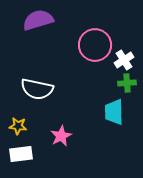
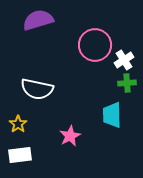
cyan trapezoid: moved 2 px left, 3 px down
yellow star: moved 2 px up; rotated 30 degrees clockwise
pink star: moved 9 px right
white rectangle: moved 1 px left, 1 px down
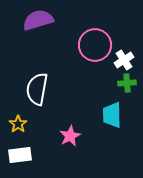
white semicircle: rotated 88 degrees clockwise
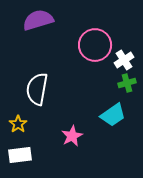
green cross: rotated 12 degrees counterclockwise
cyan trapezoid: moved 1 px right; rotated 124 degrees counterclockwise
pink star: moved 2 px right
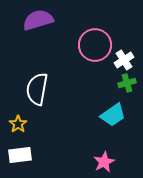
pink star: moved 32 px right, 26 px down
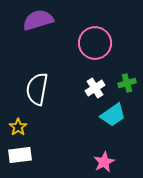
pink circle: moved 2 px up
white cross: moved 29 px left, 28 px down
yellow star: moved 3 px down
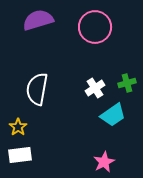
pink circle: moved 16 px up
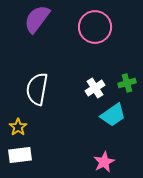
purple semicircle: moved 1 px left, 1 px up; rotated 36 degrees counterclockwise
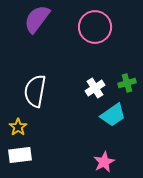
white semicircle: moved 2 px left, 2 px down
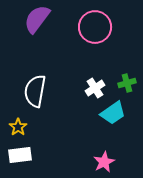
cyan trapezoid: moved 2 px up
